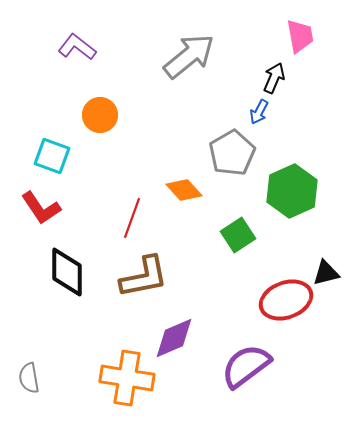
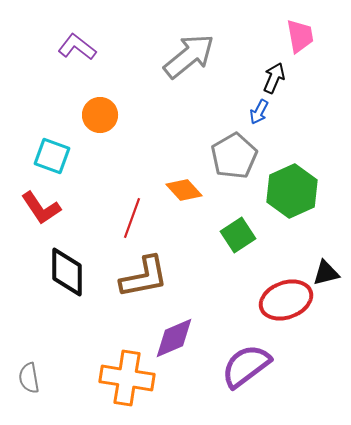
gray pentagon: moved 2 px right, 3 px down
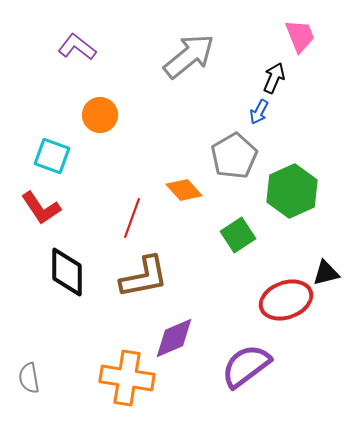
pink trapezoid: rotated 12 degrees counterclockwise
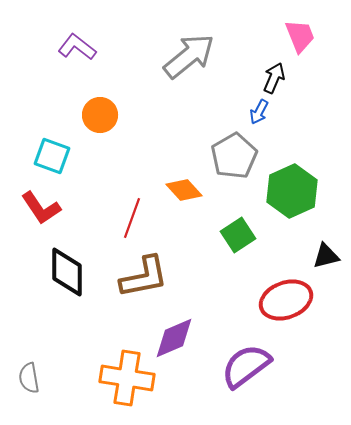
black triangle: moved 17 px up
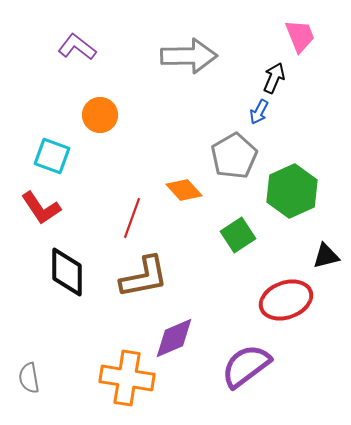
gray arrow: rotated 38 degrees clockwise
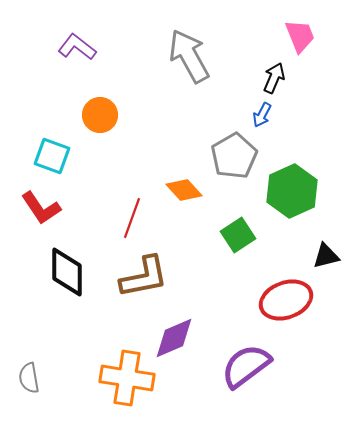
gray arrow: rotated 118 degrees counterclockwise
blue arrow: moved 3 px right, 3 px down
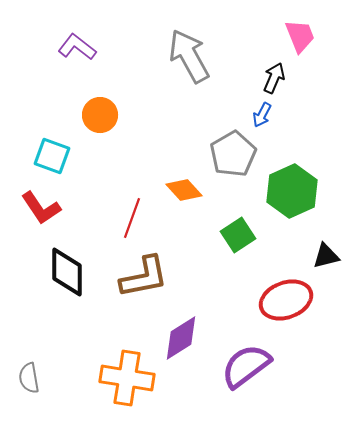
gray pentagon: moved 1 px left, 2 px up
purple diamond: moved 7 px right; rotated 9 degrees counterclockwise
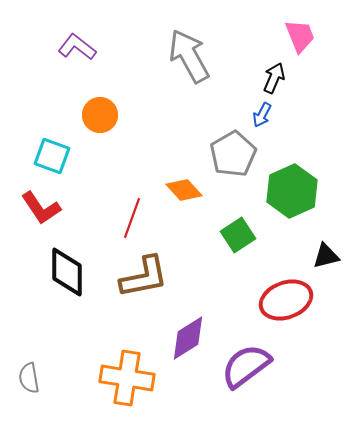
purple diamond: moved 7 px right
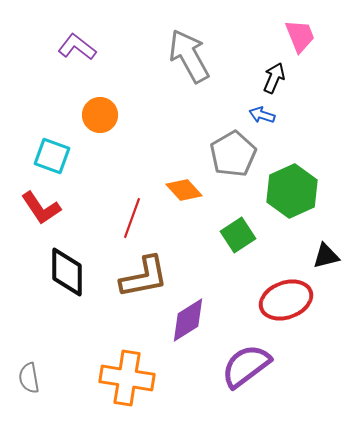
blue arrow: rotated 80 degrees clockwise
purple diamond: moved 18 px up
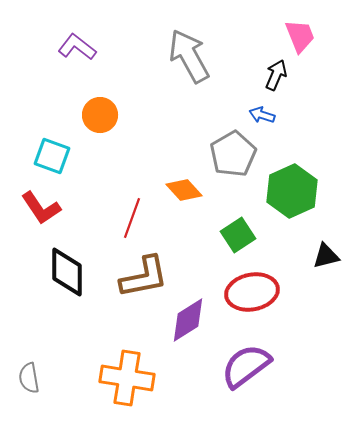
black arrow: moved 2 px right, 3 px up
red ellipse: moved 34 px left, 8 px up; rotated 9 degrees clockwise
